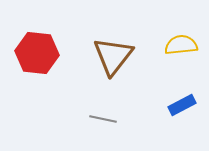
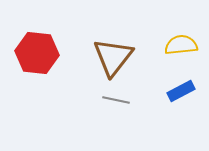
brown triangle: moved 1 px down
blue rectangle: moved 1 px left, 14 px up
gray line: moved 13 px right, 19 px up
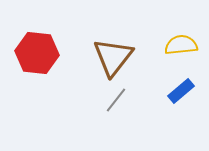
blue rectangle: rotated 12 degrees counterclockwise
gray line: rotated 64 degrees counterclockwise
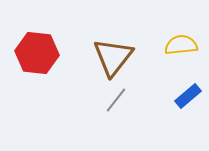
blue rectangle: moved 7 px right, 5 px down
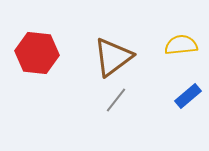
brown triangle: rotated 15 degrees clockwise
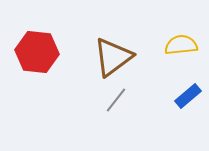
red hexagon: moved 1 px up
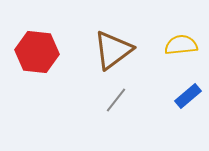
brown triangle: moved 7 px up
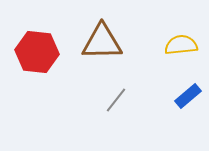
brown triangle: moved 11 px left, 8 px up; rotated 36 degrees clockwise
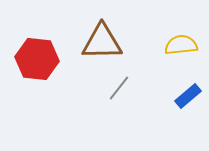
red hexagon: moved 7 px down
gray line: moved 3 px right, 12 px up
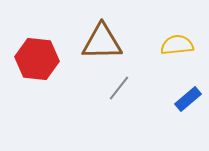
yellow semicircle: moved 4 px left
blue rectangle: moved 3 px down
